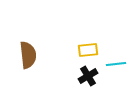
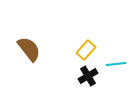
yellow rectangle: moved 2 px left; rotated 42 degrees counterclockwise
brown semicircle: moved 1 px right, 6 px up; rotated 32 degrees counterclockwise
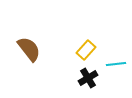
black cross: moved 2 px down
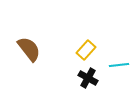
cyan line: moved 3 px right, 1 px down
black cross: rotated 30 degrees counterclockwise
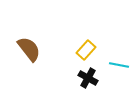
cyan line: rotated 18 degrees clockwise
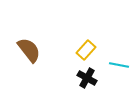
brown semicircle: moved 1 px down
black cross: moved 1 px left
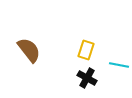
yellow rectangle: rotated 24 degrees counterclockwise
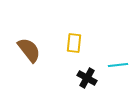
yellow rectangle: moved 12 px left, 7 px up; rotated 12 degrees counterclockwise
cyan line: moved 1 px left; rotated 18 degrees counterclockwise
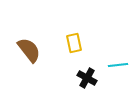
yellow rectangle: rotated 18 degrees counterclockwise
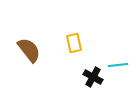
black cross: moved 6 px right, 1 px up
